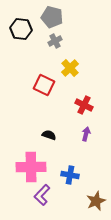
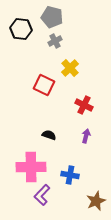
purple arrow: moved 2 px down
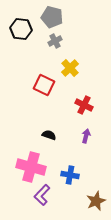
pink cross: rotated 16 degrees clockwise
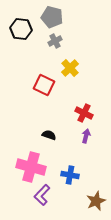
red cross: moved 8 px down
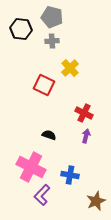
gray cross: moved 3 px left; rotated 24 degrees clockwise
pink cross: rotated 12 degrees clockwise
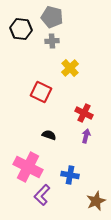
red square: moved 3 px left, 7 px down
pink cross: moved 3 px left
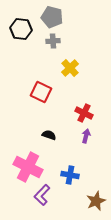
gray cross: moved 1 px right
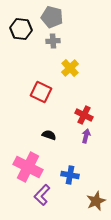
red cross: moved 2 px down
